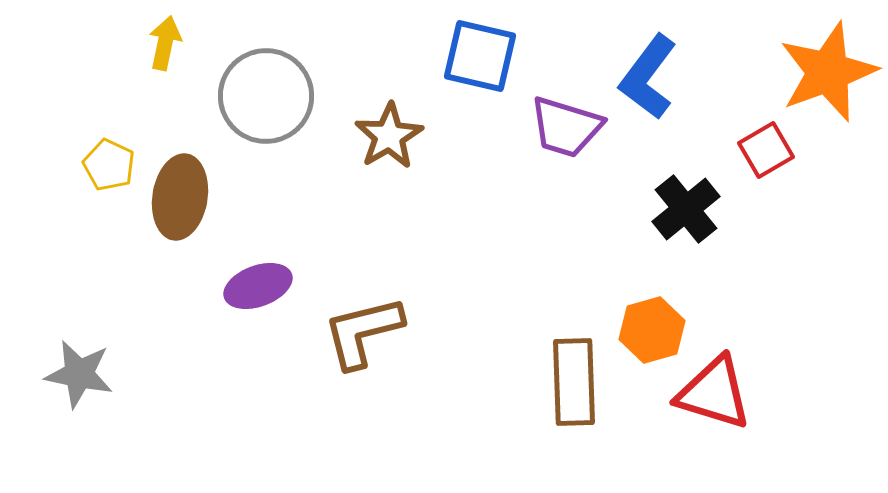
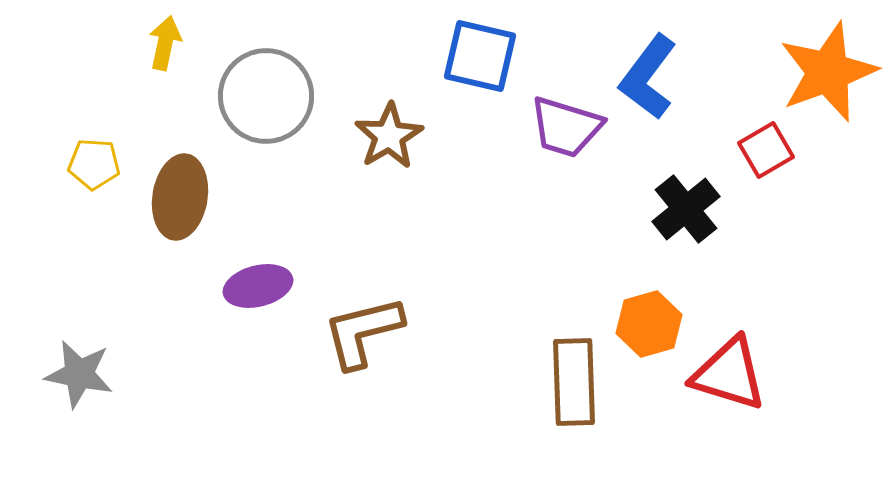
yellow pentagon: moved 15 px left, 1 px up; rotated 21 degrees counterclockwise
purple ellipse: rotated 6 degrees clockwise
orange hexagon: moved 3 px left, 6 px up
red triangle: moved 15 px right, 19 px up
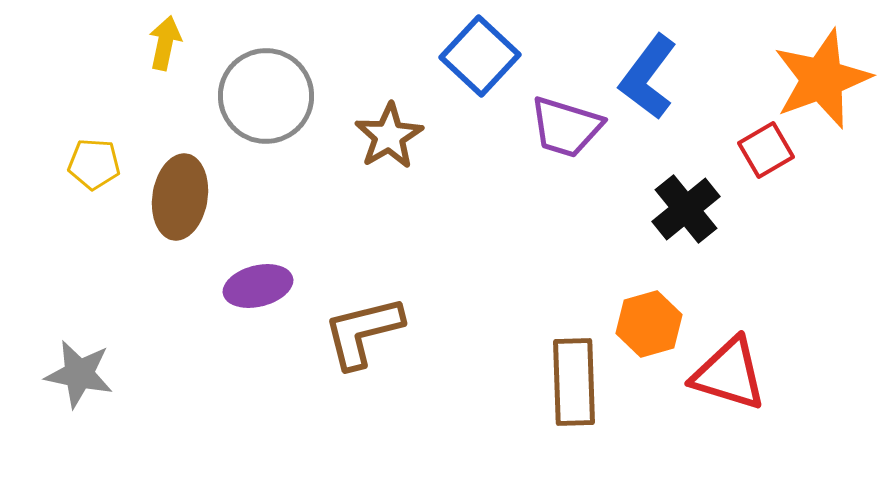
blue square: rotated 30 degrees clockwise
orange star: moved 6 px left, 7 px down
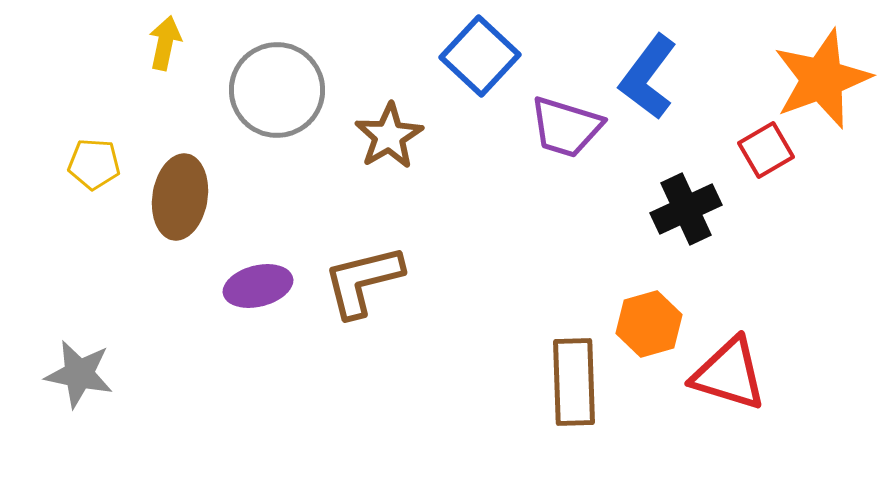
gray circle: moved 11 px right, 6 px up
black cross: rotated 14 degrees clockwise
brown L-shape: moved 51 px up
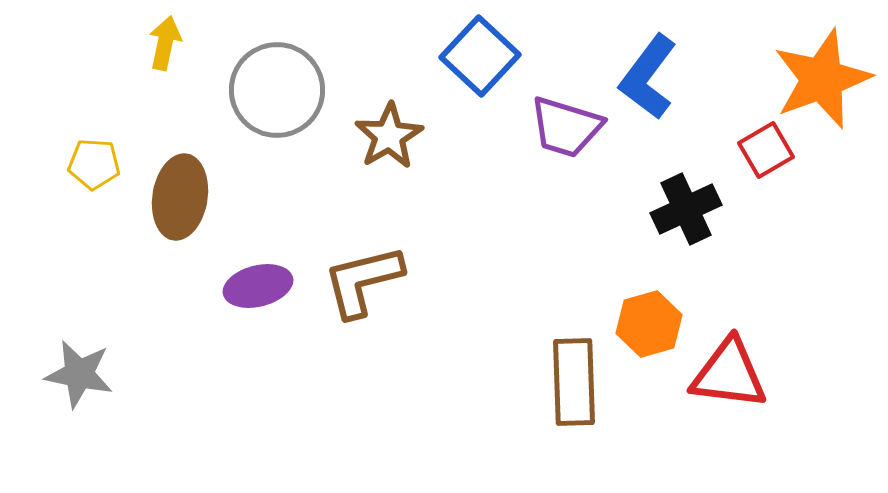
red triangle: rotated 10 degrees counterclockwise
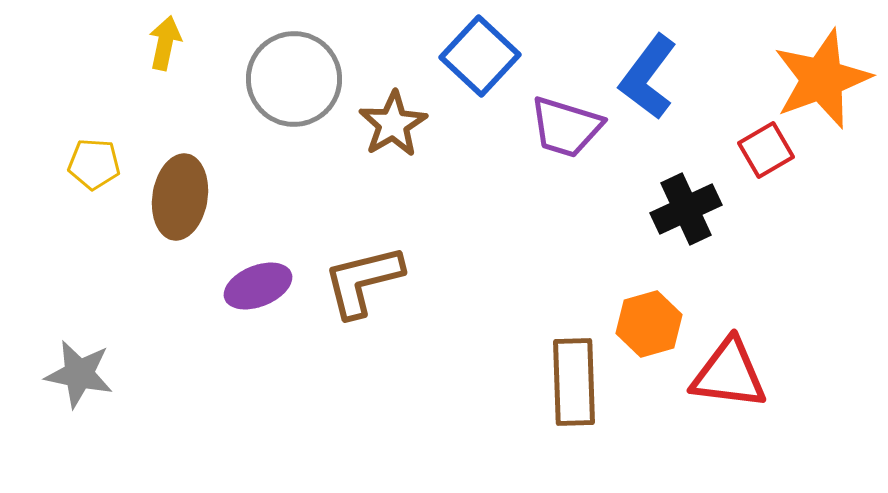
gray circle: moved 17 px right, 11 px up
brown star: moved 4 px right, 12 px up
purple ellipse: rotated 8 degrees counterclockwise
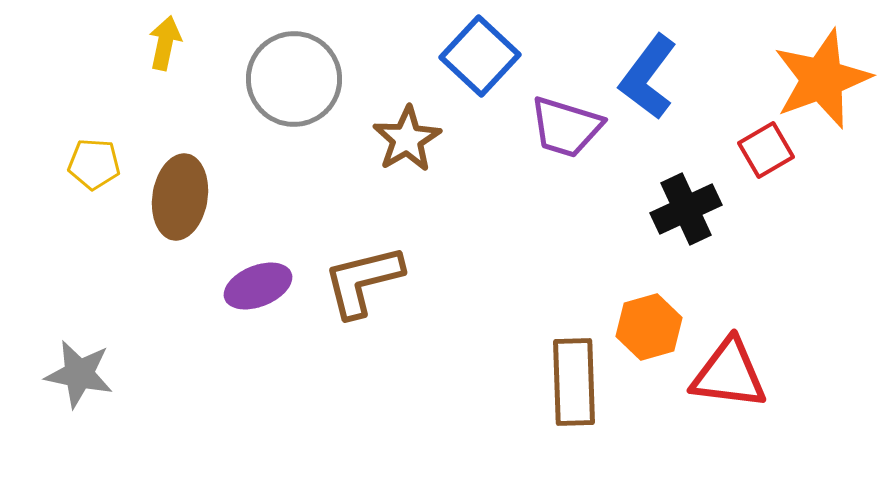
brown star: moved 14 px right, 15 px down
orange hexagon: moved 3 px down
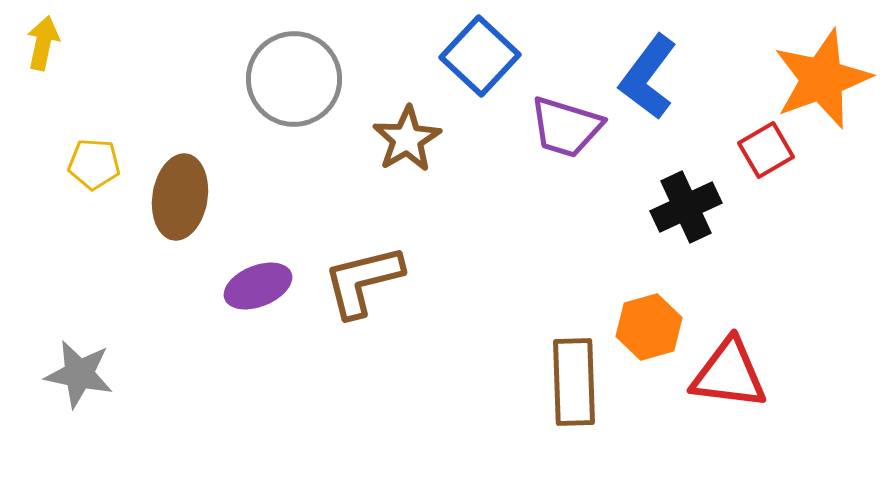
yellow arrow: moved 122 px left
black cross: moved 2 px up
